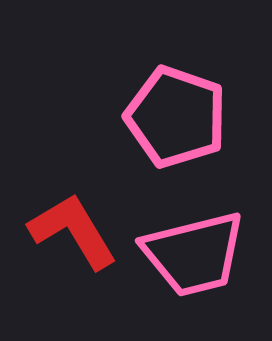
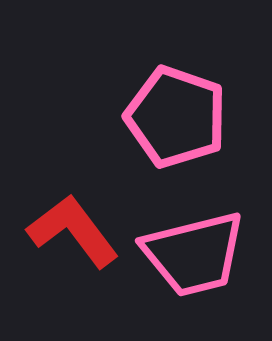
red L-shape: rotated 6 degrees counterclockwise
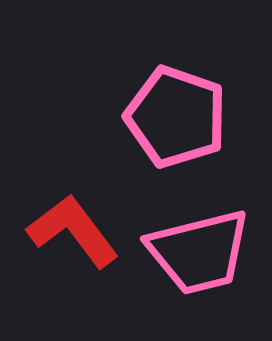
pink trapezoid: moved 5 px right, 2 px up
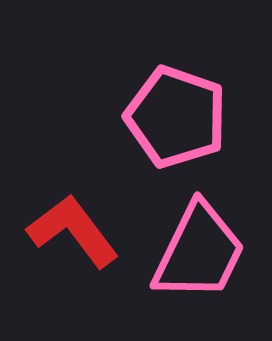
pink trapezoid: rotated 50 degrees counterclockwise
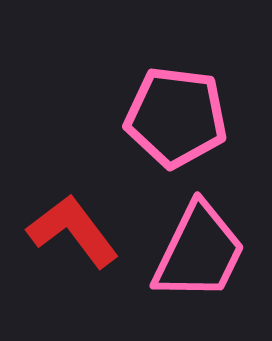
pink pentagon: rotated 12 degrees counterclockwise
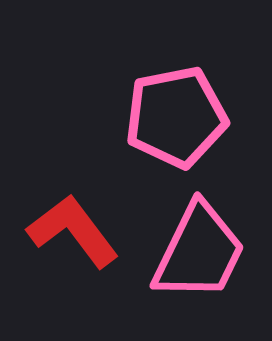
pink pentagon: rotated 18 degrees counterclockwise
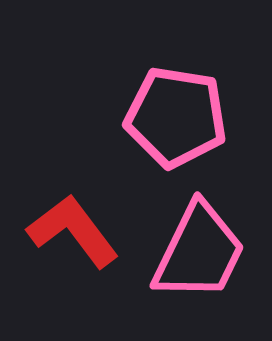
pink pentagon: rotated 20 degrees clockwise
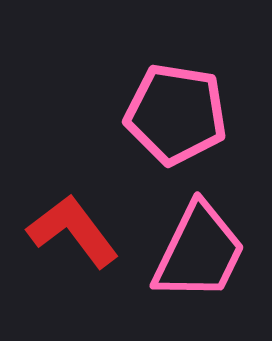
pink pentagon: moved 3 px up
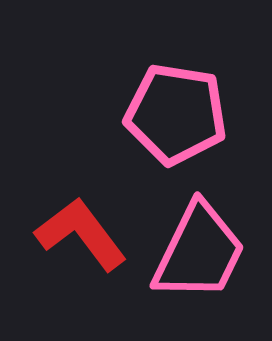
red L-shape: moved 8 px right, 3 px down
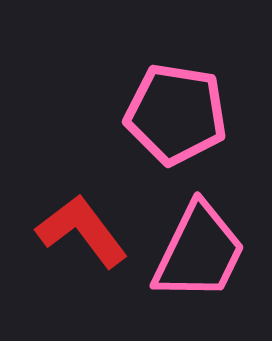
red L-shape: moved 1 px right, 3 px up
